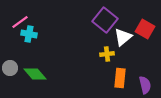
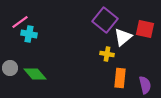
red square: rotated 18 degrees counterclockwise
yellow cross: rotated 16 degrees clockwise
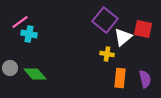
red square: moved 2 px left
purple semicircle: moved 6 px up
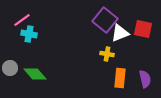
pink line: moved 2 px right, 2 px up
white triangle: moved 3 px left, 4 px up; rotated 18 degrees clockwise
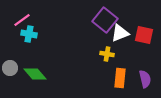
red square: moved 1 px right, 6 px down
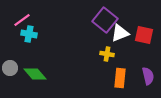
purple semicircle: moved 3 px right, 3 px up
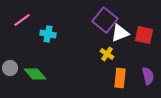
cyan cross: moved 19 px right
yellow cross: rotated 24 degrees clockwise
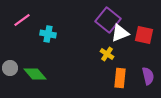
purple square: moved 3 px right
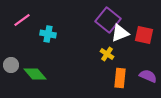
gray circle: moved 1 px right, 3 px up
purple semicircle: rotated 54 degrees counterclockwise
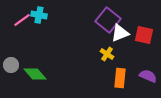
cyan cross: moved 9 px left, 19 px up
